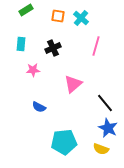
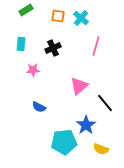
pink triangle: moved 6 px right, 2 px down
blue star: moved 22 px left, 3 px up; rotated 12 degrees clockwise
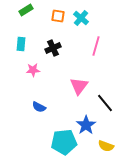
pink triangle: rotated 12 degrees counterclockwise
yellow semicircle: moved 5 px right, 3 px up
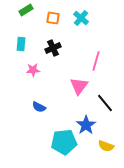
orange square: moved 5 px left, 2 px down
pink line: moved 15 px down
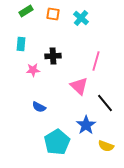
green rectangle: moved 1 px down
orange square: moved 4 px up
black cross: moved 8 px down; rotated 21 degrees clockwise
pink triangle: rotated 24 degrees counterclockwise
cyan pentagon: moved 7 px left; rotated 25 degrees counterclockwise
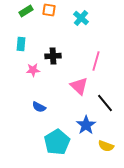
orange square: moved 4 px left, 4 px up
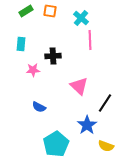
orange square: moved 1 px right, 1 px down
pink line: moved 6 px left, 21 px up; rotated 18 degrees counterclockwise
black line: rotated 72 degrees clockwise
blue star: moved 1 px right
cyan pentagon: moved 1 px left, 2 px down
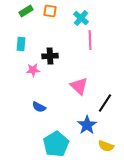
black cross: moved 3 px left
